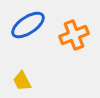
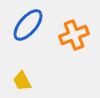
blue ellipse: rotated 16 degrees counterclockwise
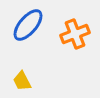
orange cross: moved 1 px right, 1 px up
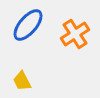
orange cross: rotated 12 degrees counterclockwise
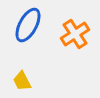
blue ellipse: rotated 12 degrees counterclockwise
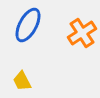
orange cross: moved 7 px right, 1 px up
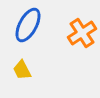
yellow trapezoid: moved 11 px up
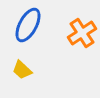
yellow trapezoid: rotated 20 degrees counterclockwise
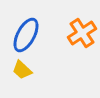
blue ellipse: moved 2 px left, 10 px down
